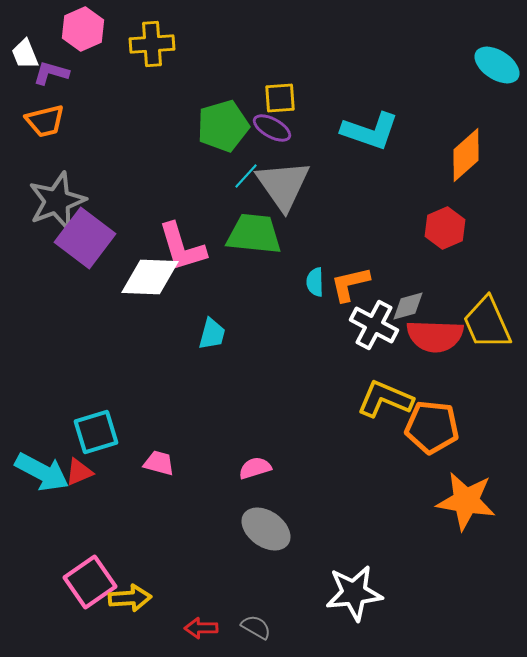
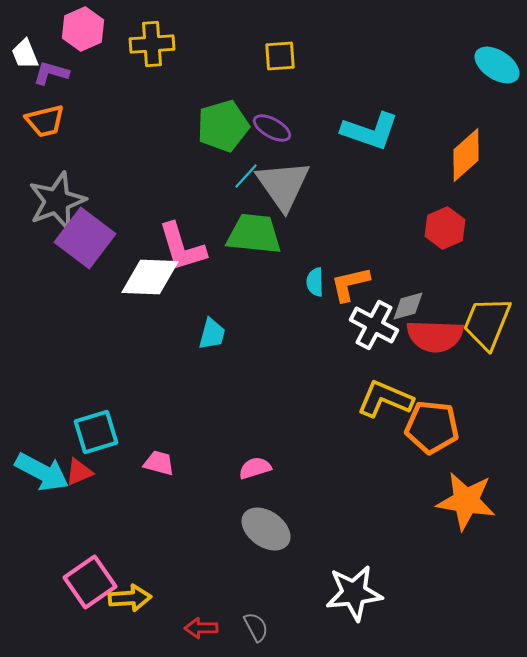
yellow square: moved 42 px up
yellow trapezoid: rotated 46 degrees clockwise
gray semicircle: rotated 32 degrees clockwise
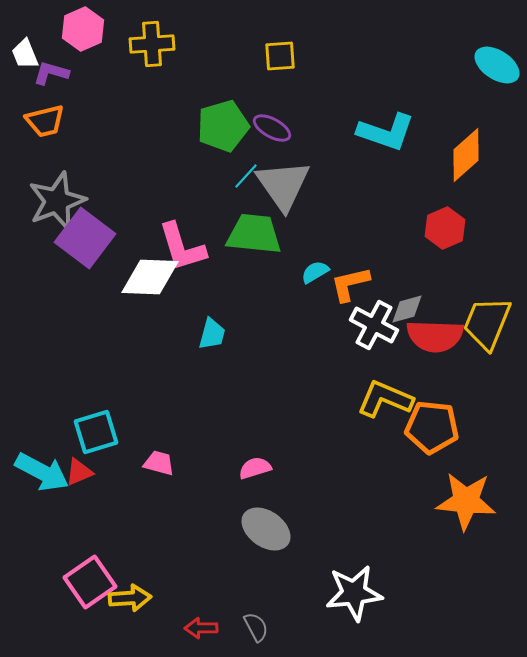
cyan L-shape: moved 16 px right, 1 px down
cyan semicircle: moved 10 px up; rotated 60 degrees clockwise
gray diamond: moved 1 px left, 3 px down
orange star: rotated 4 degrees counterclockwise
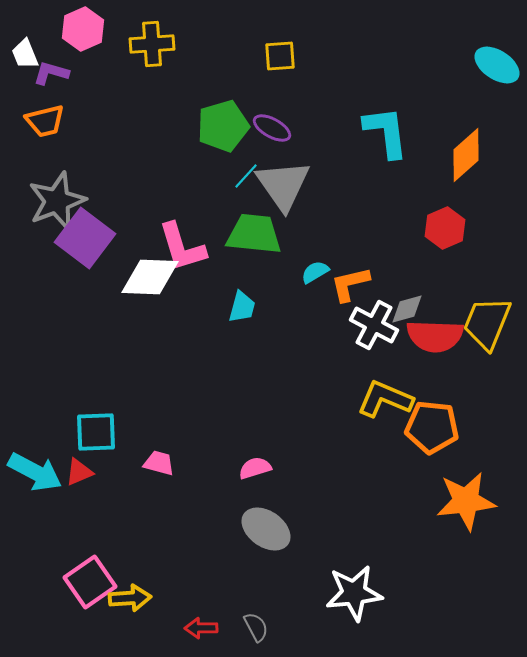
cyan L-shape: rotated 116 degrees counterclockwise
cyan trapezoid: moved 30 px right, 27 px up
cyan square: rotated 15 degrees clockwise
cyan arrow: moved 7 px left
orange star: rotated 12 degrees counterclockwise
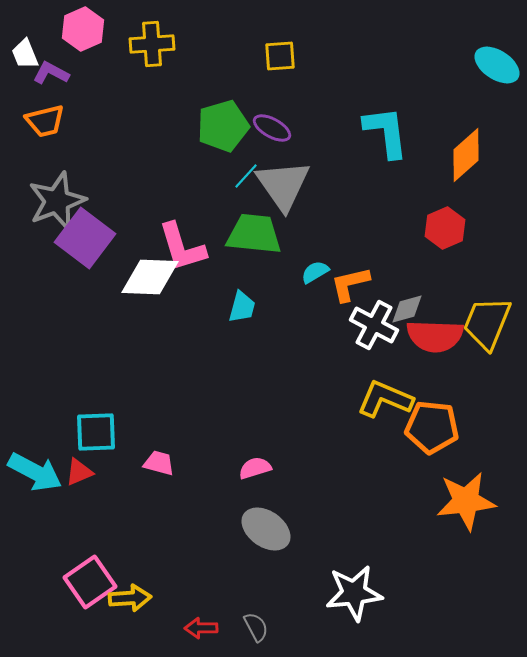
purple L-shape: rotated 12 degrees clockwise
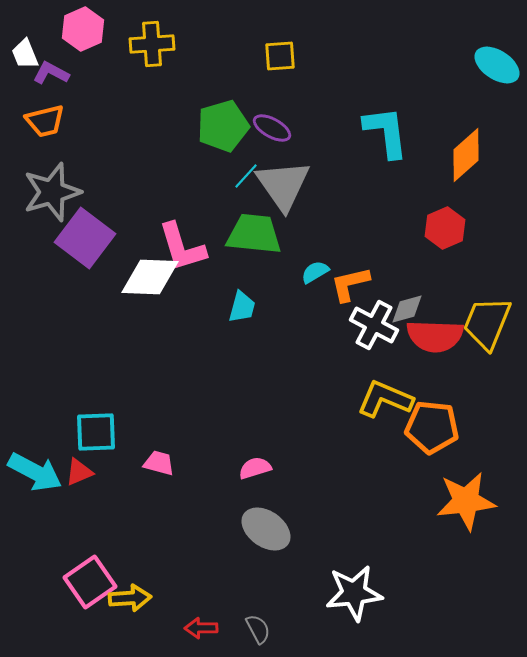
gray star: moved 5 px left, 9 px up; rotated 4 degrees clockwise
gray semicircle: moved 2 px right, 2 px down
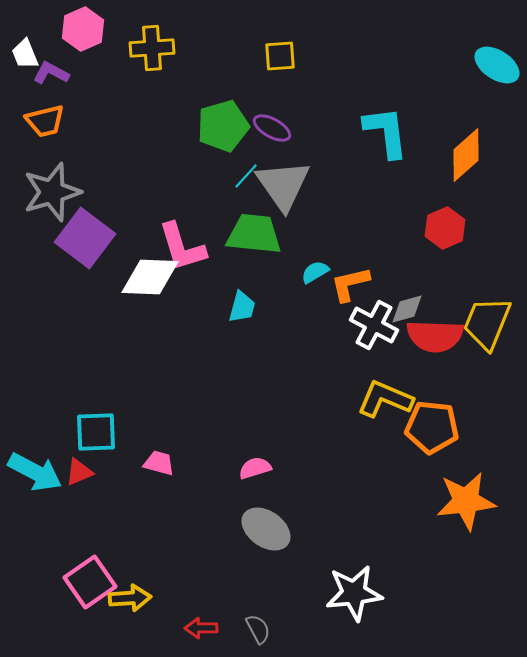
yellow cross: moved 4 px down
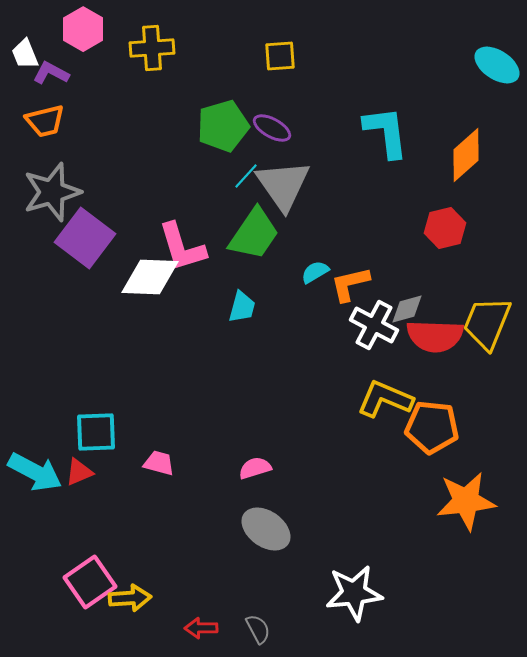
pink hexagon: rotated 6 degrees counterclockwise
red hexagon: rotated 9 degrees clockwise
green trapezoid: rotated 118 degrees clockwise
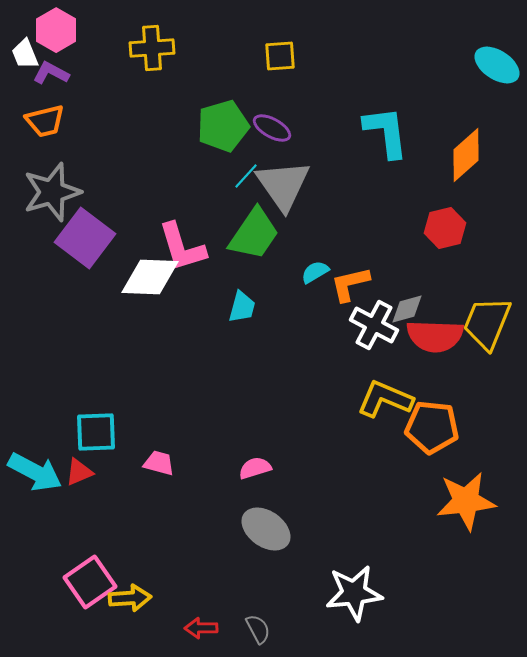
pink hexagon: moved 27 px left, 1 px down
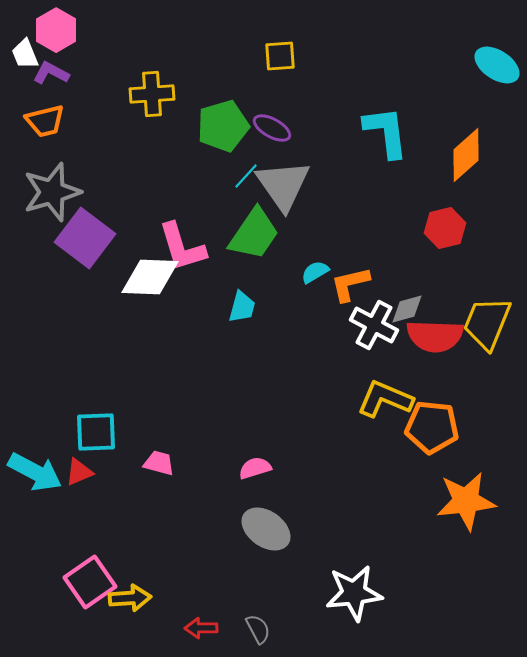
yellow cross: moved 46 px down
